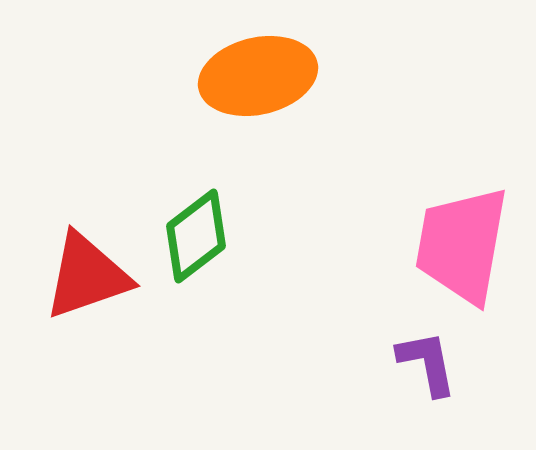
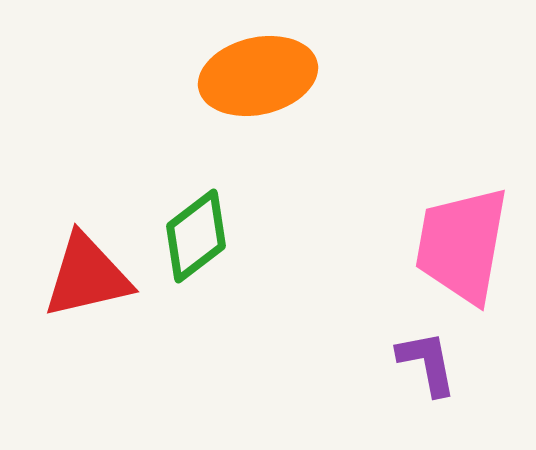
red triangle: rotated 6 degrees clockwise
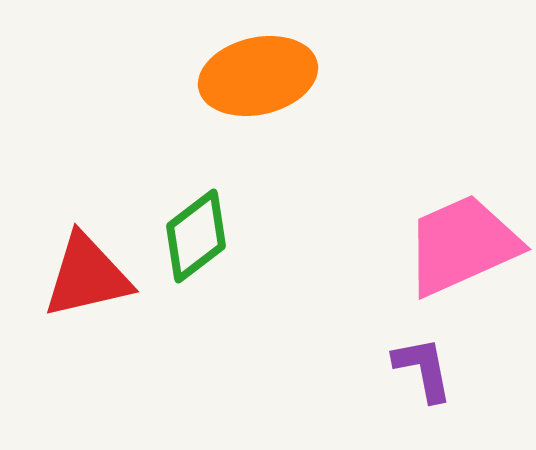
pink trapezoid: rotated 56 degrees clockwise
purple L-shape: moved 4 px left, 6 px down
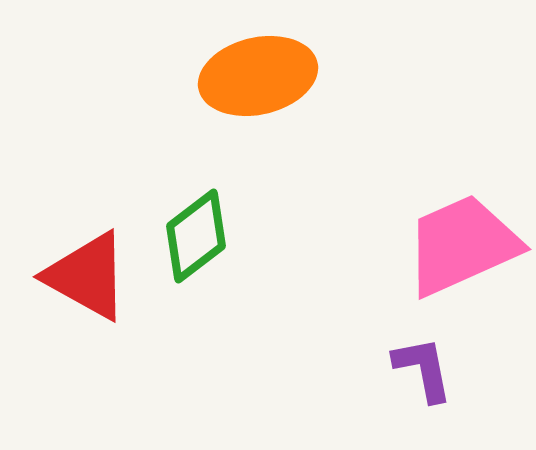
red triangle: rotated 42 degrees clockwise
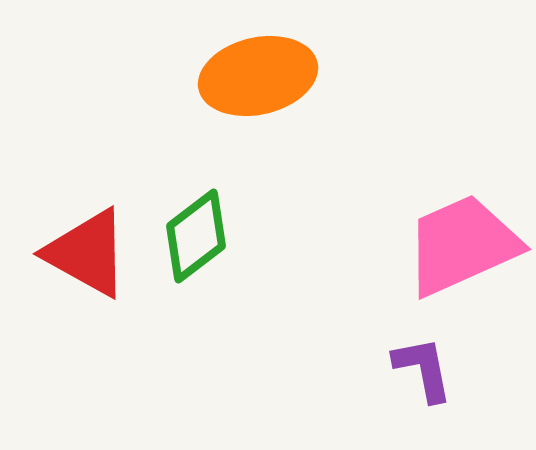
red triangle: moved 23 px up
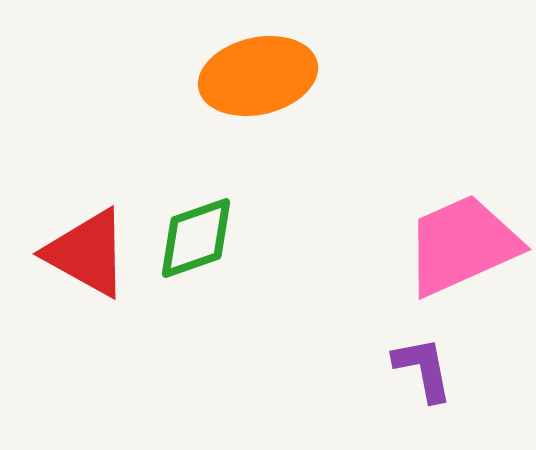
green diamond: moved 2 px down; rotated 18 degrees clockwise
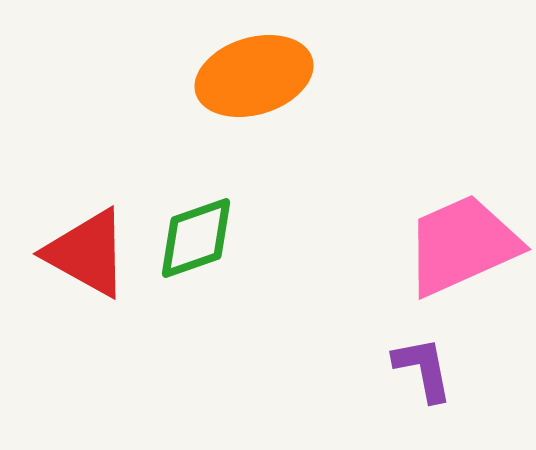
orange ellipse: moved 4 px left; rotated 4 degrees counterclockwise
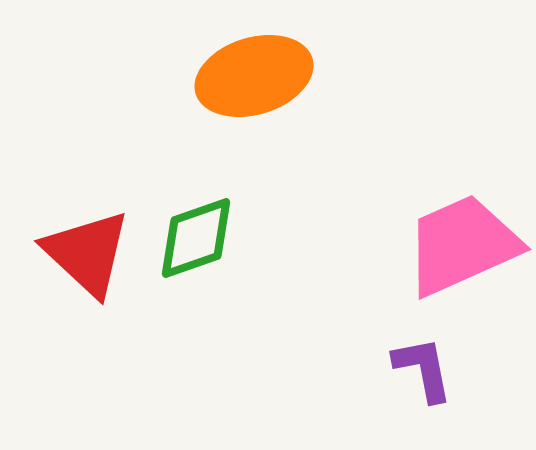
red triangle: rotated 14 degrees clockwise
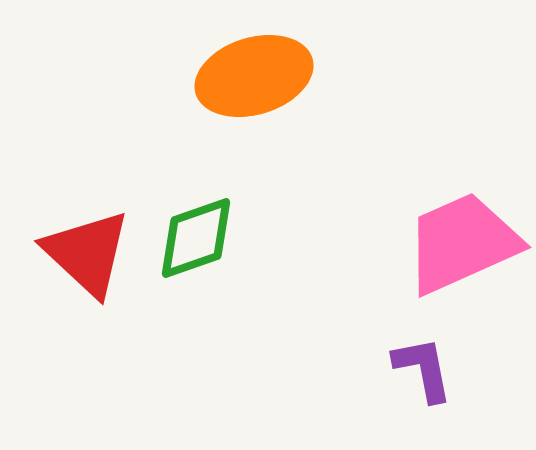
pink trapezoid: moved 2 px up
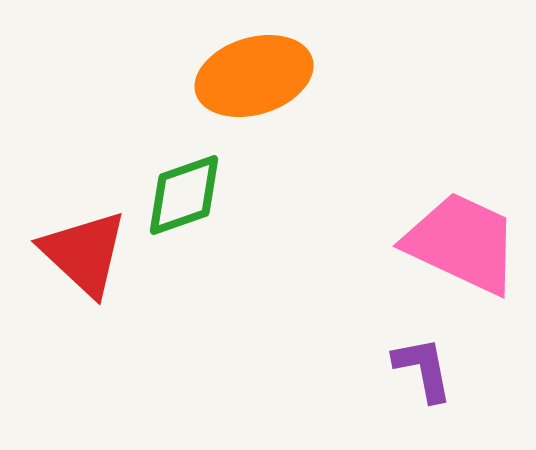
green diamond: moved 12 px left, 43 px up
pink trapezoid: rotated 49 degrees clockwise
red triangle: moved 3 px left
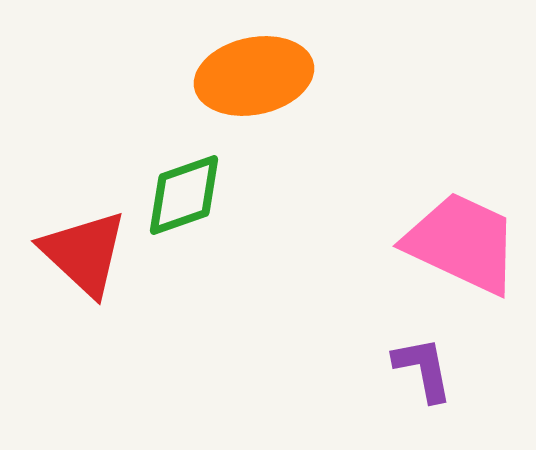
orange ellipse: rotated 5 degrees clockwise
